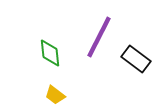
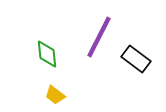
green diamond: moved 3 px left, 1 px down
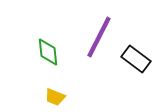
green diamond: moved 1 px right, 2 px up
yellow trapezoid: moved 2 px down; rotated 15 degrees counterclockwise
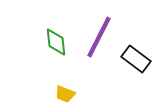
green diamond: moved 8 px right, 10 px up
yellow trapezoid: moved 10 px right, 3 px up
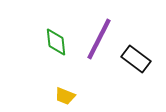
purple line: moved 2 px down
yellow trapezoid: moved 2 px down
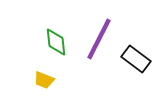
yellow trapezoid: moved 21 px left, 16 px up
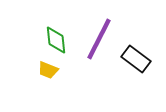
green diamond: moved 2 px up
yellow trapezoid: moved 4 px right, 10 px up
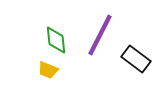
purple line: moved 1 px right, 4 px up
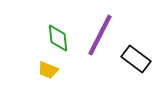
green diamond: moved 2 px right, 2 px up
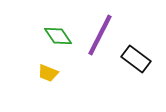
green diamond: moved 2 px up; rotated 28 degrees counterclockwise
yellow trapezoid: moved 3 px down
